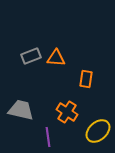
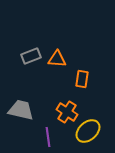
orange triangle: moved 1 px right, 1 px down
orange rectangle: moved 4 px left
yellow ellipse: moved 10 px left
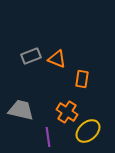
orange triangle: rotated 18 degrees clockwise
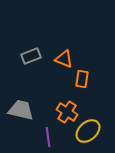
orange triangle: moved 7 px right
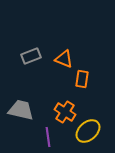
orange cross: moved 2 px left
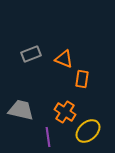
gray rectangle: moved 2 px up
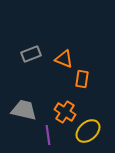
gray trapezoid: moved 3 px right
purple line: moved 2 px up
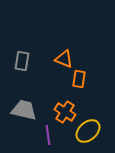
gray rectangle: moved 9 px left, 7 px down; rotated 60 degrees counterclockwise
orange rectangle: moved 3 px left
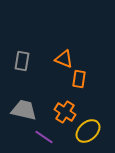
purple line: moved 4 px left, 2 px down; rotated 48 degrees counterclockwise
